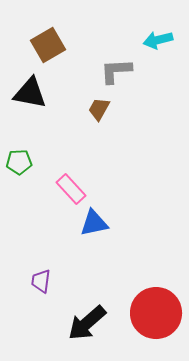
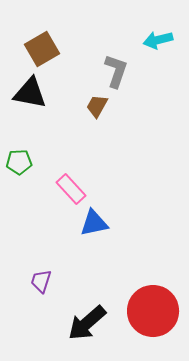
brown square: moved 6 px left, 4 px down
gray L-shape: rotated 112 degrees clockwise
brown trapezoid: moved 2 px left, 3 px up
purple trapezoid: rotated 10 degrees clockwise
red circle: moved 3 px left, 2 px up
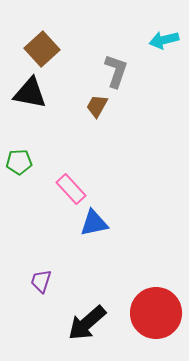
cyan arrow: moved 6 px right
brown square: rotated 12 degrees counterclockwise
red circle: moved 3 px right, 2 px down
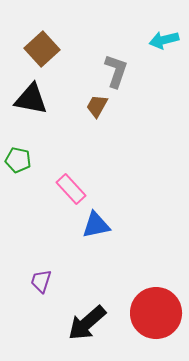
black triangle: moved 1 px right, 6 px down
green pentagon: moved 1 px left, 2 px up; rotated 15 degrees clockwise
blue triangle: moved 2 px right, 2 px down
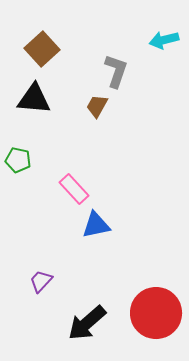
black triangle: moved 3 px right; rotated 6 degrees counterclockwise
pink rectangle: moved 3 px right
purple trapezoid: rotated 25 degrees clockwise
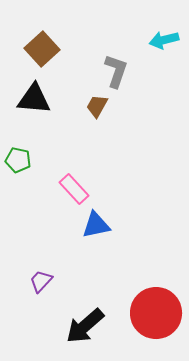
black arrow: moved 2 px left, 3 px down
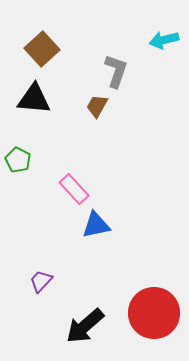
green pentagon: rotated 15 degrees clockwise
red circle: moved 2 px left
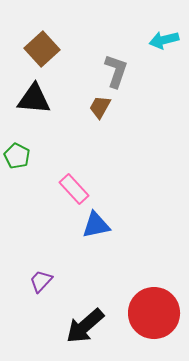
brown trapezoid: moved 3 px right, 1 px down
green pentagon: moved 1 px left, 4 px up
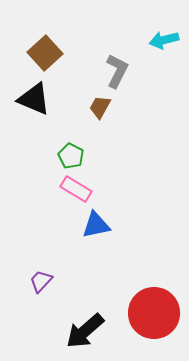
brown square: moved 3 px right, 4 px down
gray L-shape: moved 1 px right; rotated 8 degrees clockwise
black triangle: rotated 18 degrees clockwise
green pentagon: moved 54 px right
pink rectangle: moved 2 px right; rotated 16 degrees counterclockwise
black arrow: moved 5 px down
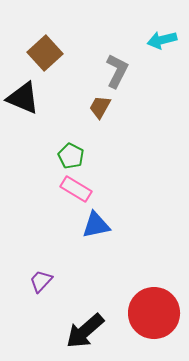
cyan arrow: moved 2 px left
black triangle: moved 11 px left, 1 px up
